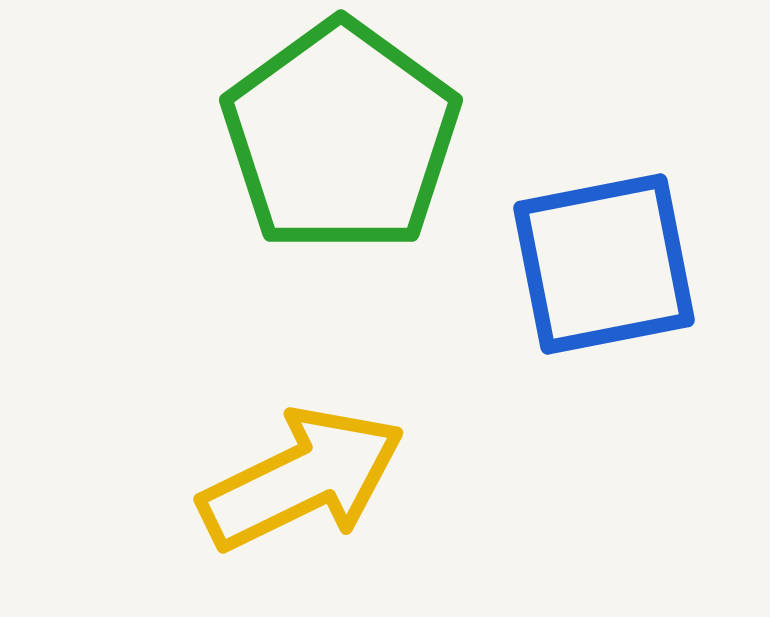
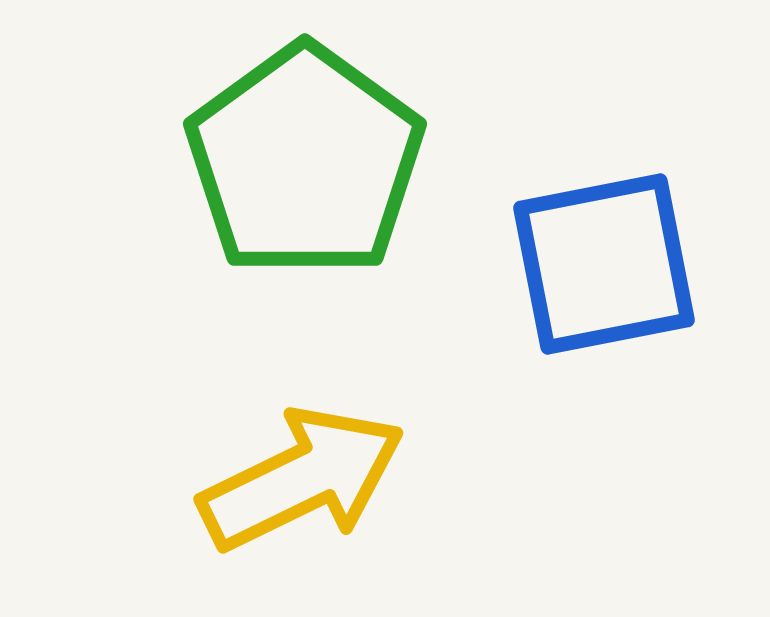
green pentagon: moved 36 px left, 24 px down
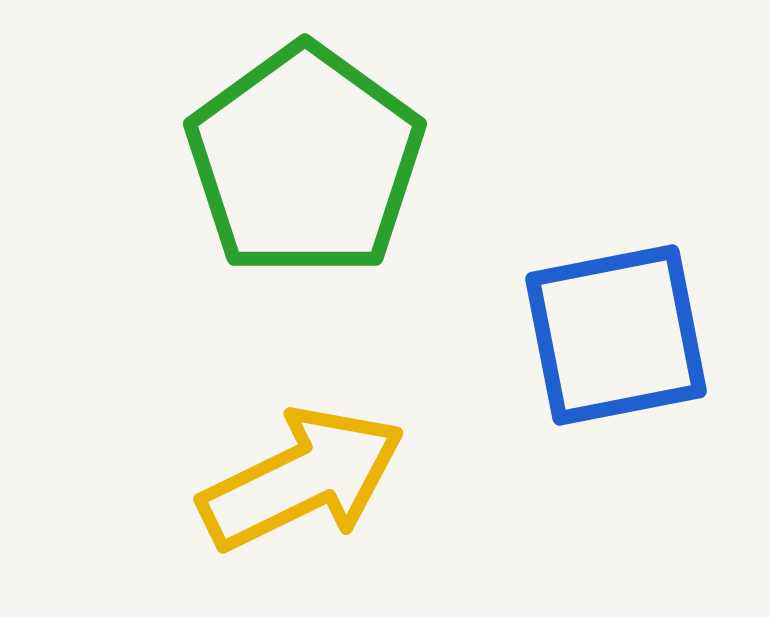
blue square: moved 12 px right, 71 px down
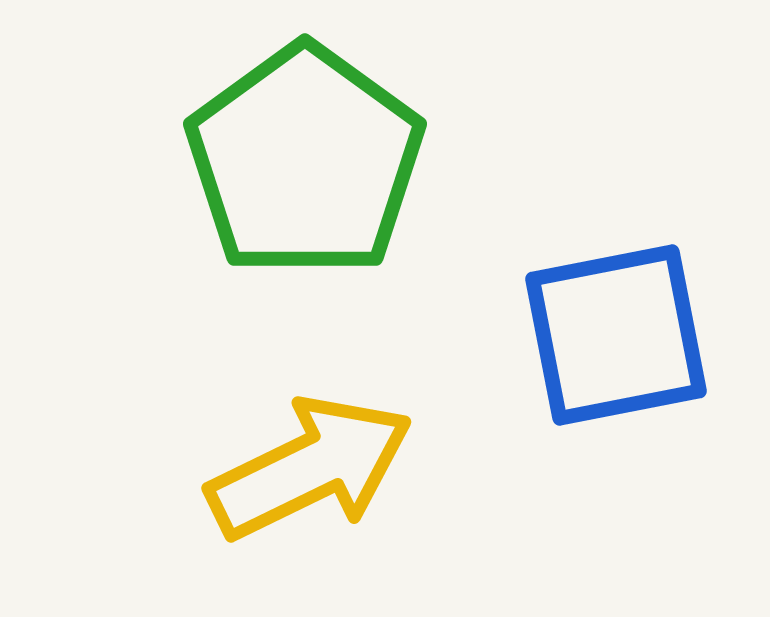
yellow arrow: moved 8 px right, 11 px up
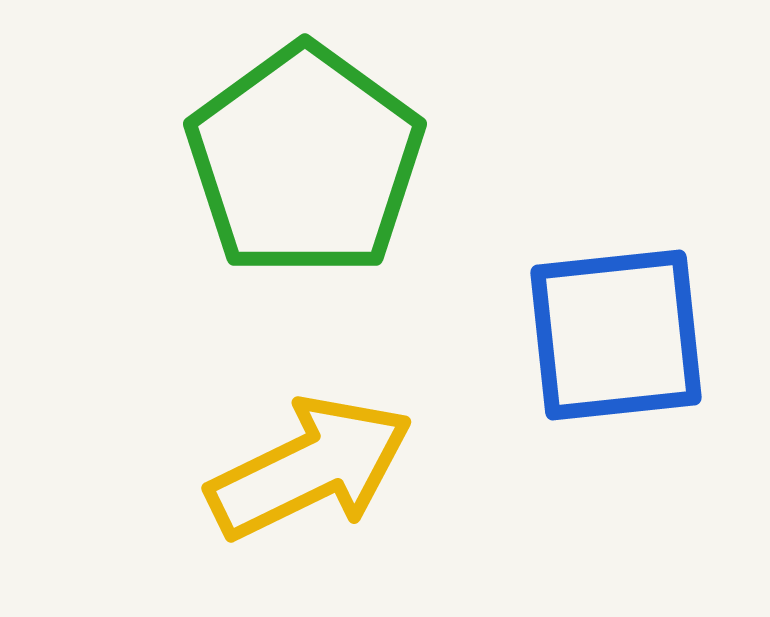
blue square: rotated 5 degrees clockwise
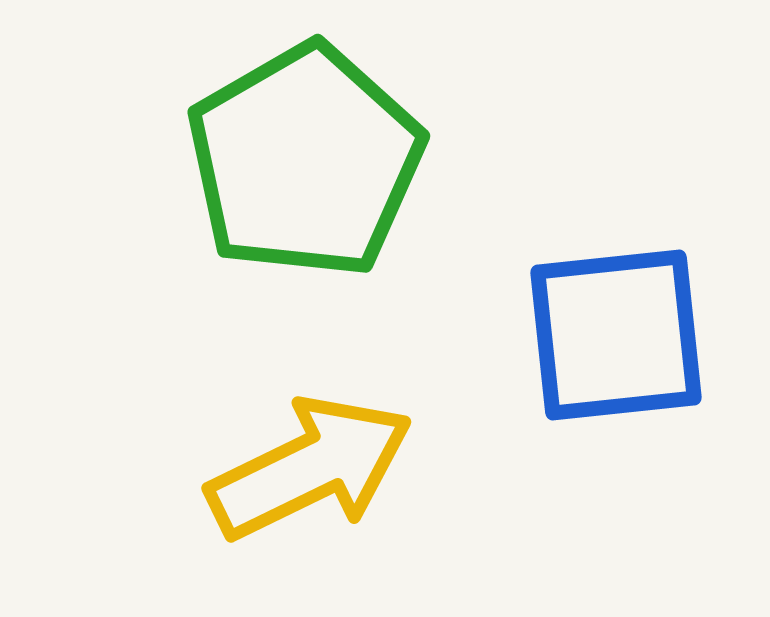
green pentagon: rotated 6 degrees clockwise
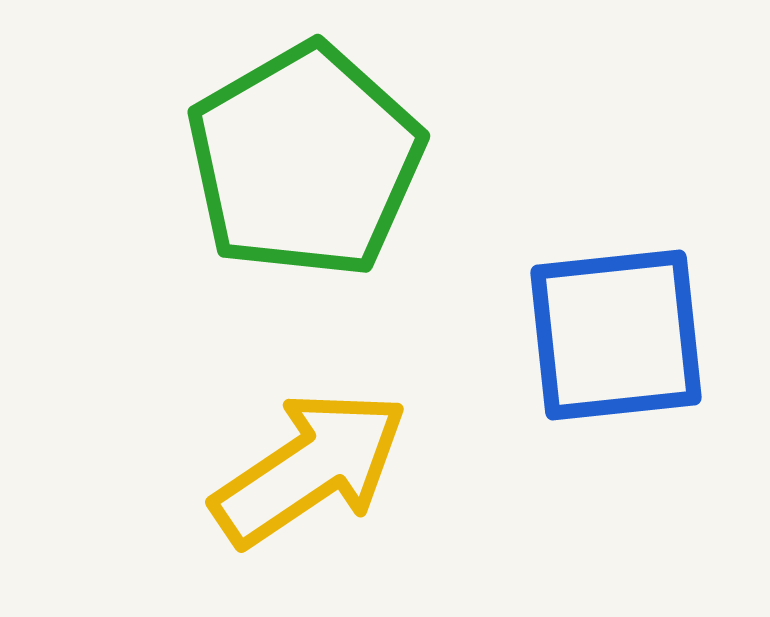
yellow arrow: rotated 8 degrees counterclockwise
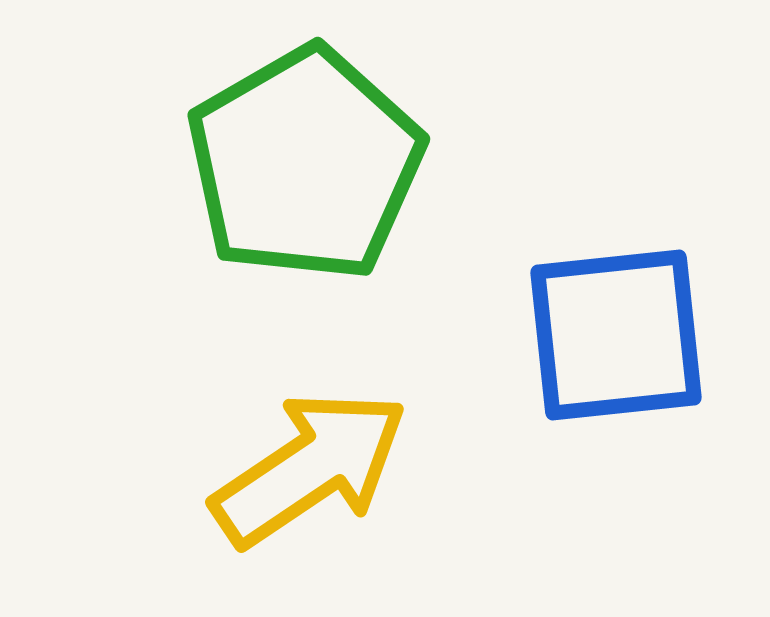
green pentagon: moved 3 px down
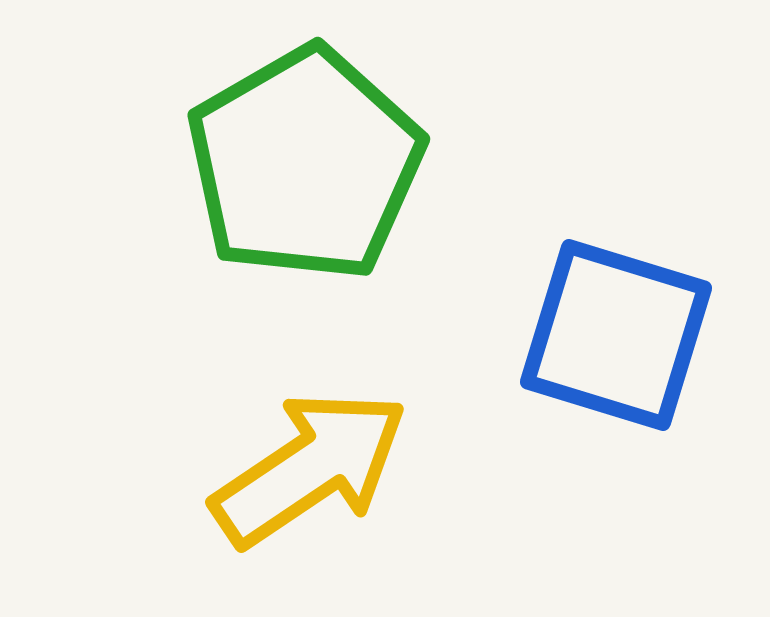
blue square: rotated 23 degrees clockwise
